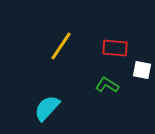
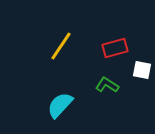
red rectangle: rotated 20 degrees counterclockwise
cyan semicircle: moved 13 px right, 3 px up
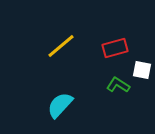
yellow line: rotated 16 degrees clockwise
green L-shape: moved 11 px right
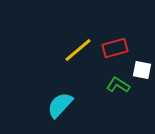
yellow line: moved 17 px right, 4 px down
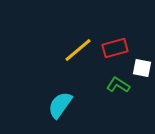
white square: moved 2 px up
cyan semicircle: rotated 8 degrees counterclockwise
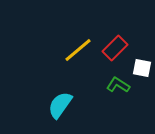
red rectangle: rotated 30 degrees counterclockwise
